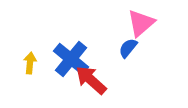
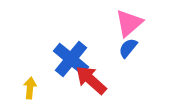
pink triangle: moved 12 px left
yellow arrow: moved 25 px down
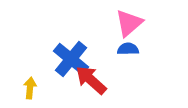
blue semicircle: moved 1 px down; rotated 50 degrees clockwise
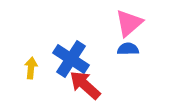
blue cross: rotated 6 degrees counterclockwise
red arrow: moved 6 px left, 5 px down
yellow arrow: moved 1 px right, 20 px up
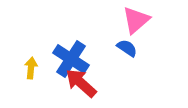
pink triangle: moved 7 px right, 3 px up
blue semicircle: moved 1 px left, 1 px up; rotated 35 degrees clockwise
red arrow: moved 4 px left, 2 px up
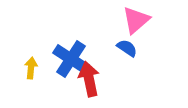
red arrow: moved 8 px right, 4 px up; rotated 36 degrees clockwise
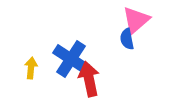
blue semicircle: moved 9 px up; rotated 135 degrees counterclockwise
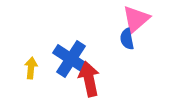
pink triangle: moved 1 px up
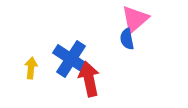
pink triangle: moved 1 px left
